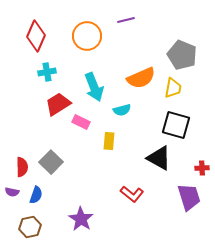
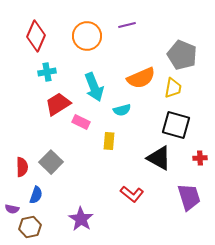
purple line: moved 1 px right, 5 px down
red cross: moved 2 px left, 10 px up
purple semicircle: moved 17 px down
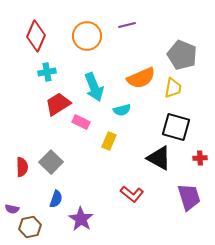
black square: moved 2 px down
yellow rectangle: rotated 18 degrees clockwise
blue semicircle: moved 20 px right, 4 px down
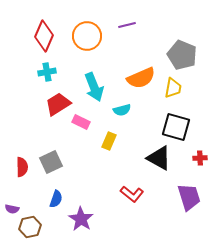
red diamond: moved 8 px right
gray square: rotated 20 degrees clockwise
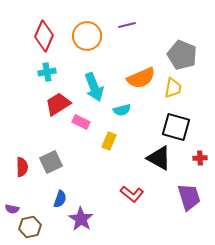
blue semicircle: moved 4 px right
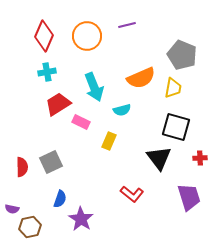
black triangle: rotated 24 degrees clockwise
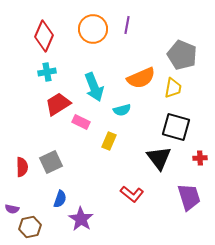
purple line: rotated 66 degrees counterclockwise
orange circle: moved 6 px right, 7 px up
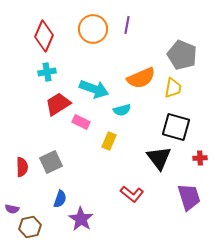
cyan arrow: moved 2 px down; rotated 48 degrees counterclockwise
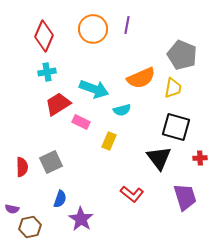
purple trapezoid: moved 4 px left
